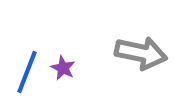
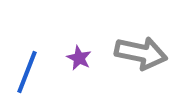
purple star: moved 16 px right, 10 px up
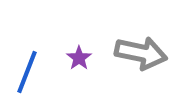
purple star: rotated 10 degrees clockwise
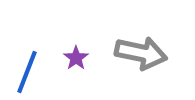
purple star: moved 3 px left
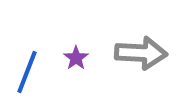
gray arrow: rotated 9 degrees counterclockwise
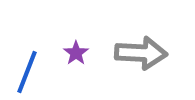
purple star: moved 5 px up
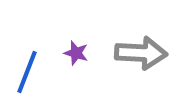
purple star: rotated 20 degrees counterclockwise
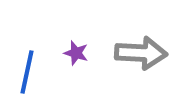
blue line: rotated 9 degrees counterclockwise
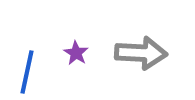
purple star: rotated 15 degrees clockwise
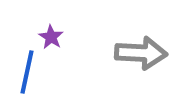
purple star: moved 25 px left, 16 px up
